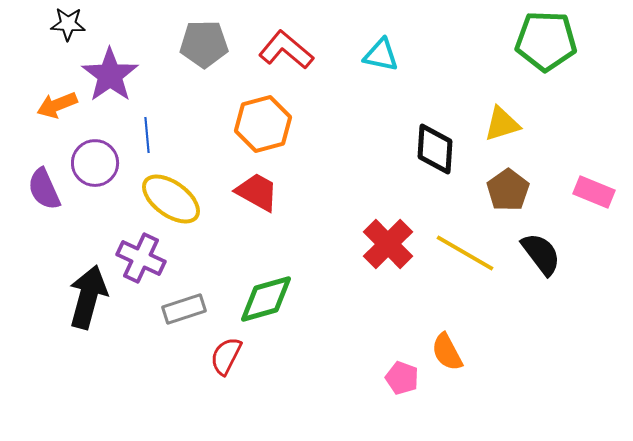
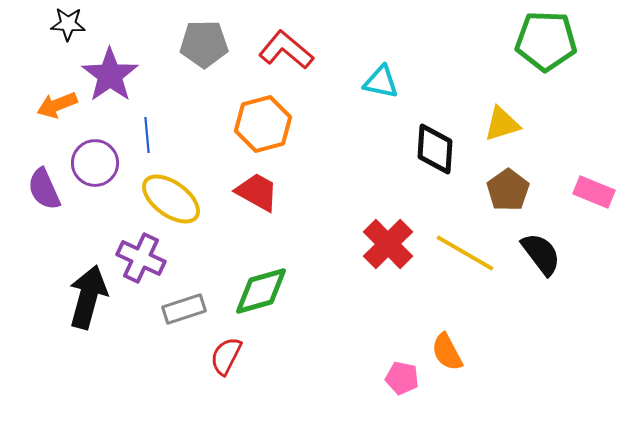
cyan triangle: moved 27 px down
green diamond: moved 5 px left, 8 px up
pink pentagon: rotated 8 degrees counterclockwise
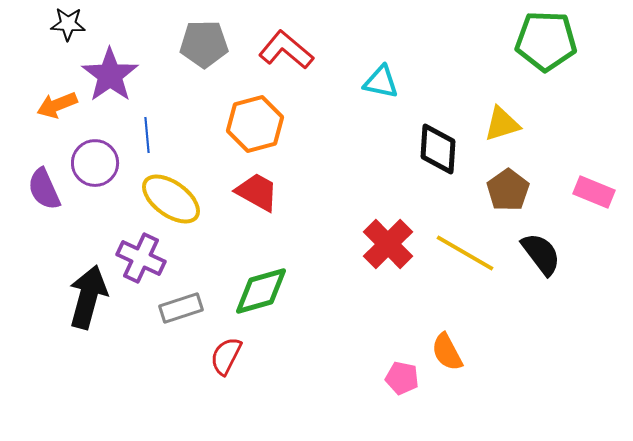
orange hexagon: moved 8 px left
black diamond: moved 3 px right
gray rectangle: moved 3 px left, 1 px up
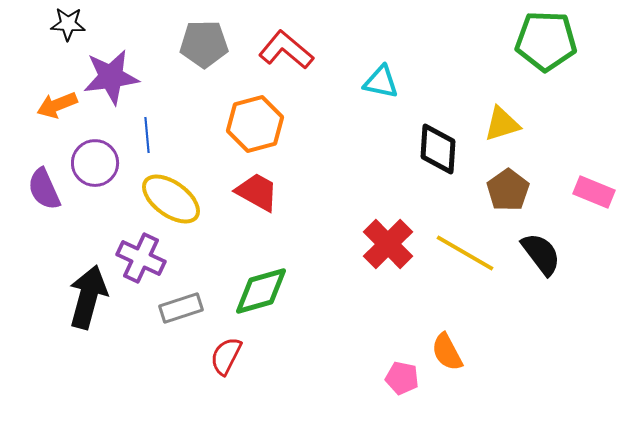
purple star: moved 1 px right, 2 px down; rotated 28 degrees clockwise
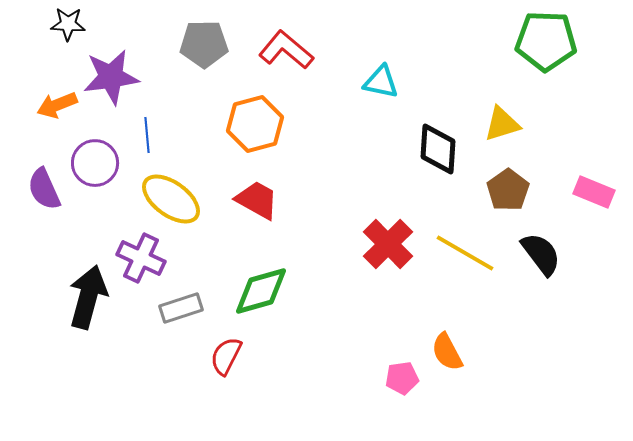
red trapezoid: moved 8 px down
pink pentagon: rotated 20 degrees counterclockwise
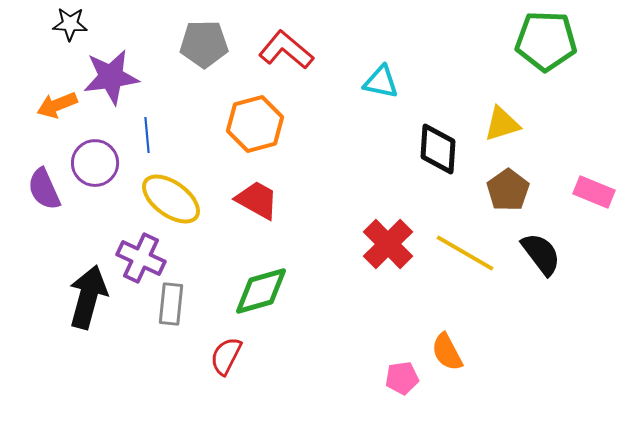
black star: moved 2 px right
gray rectangle: moved 10 px left, 4 px up; rotated 66 degrees counterclockwise
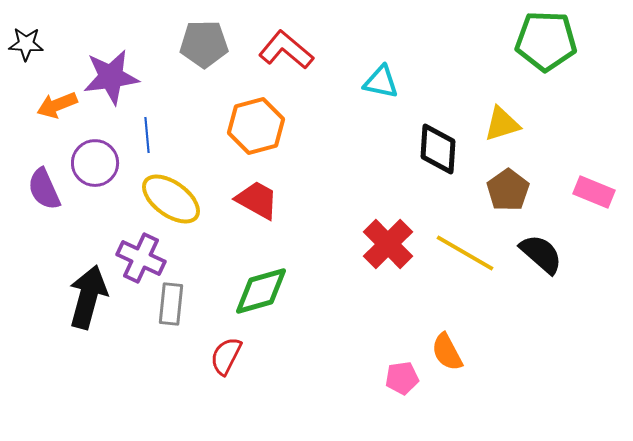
black star: moved 44 px left, 20 px down
orange hexagon: moved 1 px right, 2 px down
black semicircle: rotated 12 degrees counterclockwise
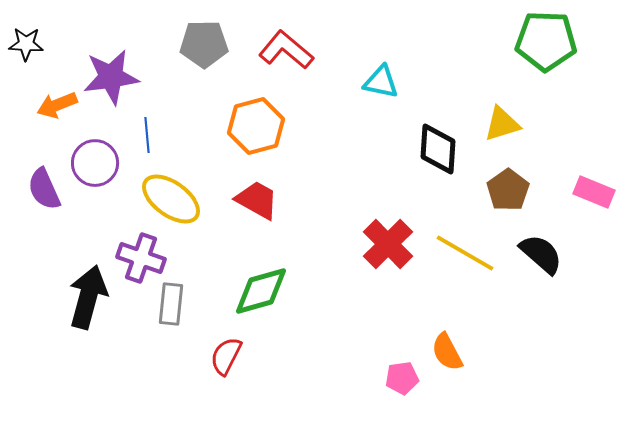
purple cross: rotated 6 degrees counterclockwise
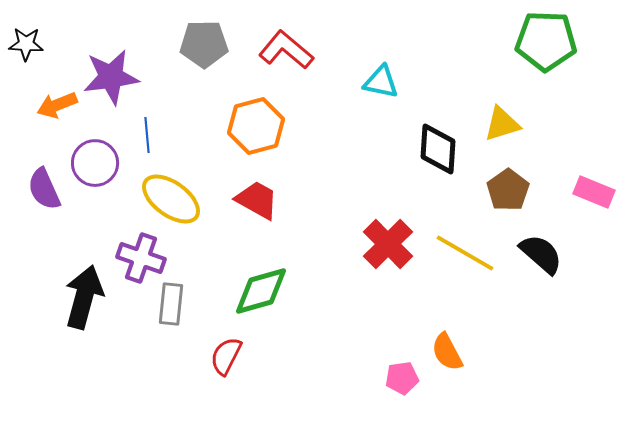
black arrow: moved 4 px left
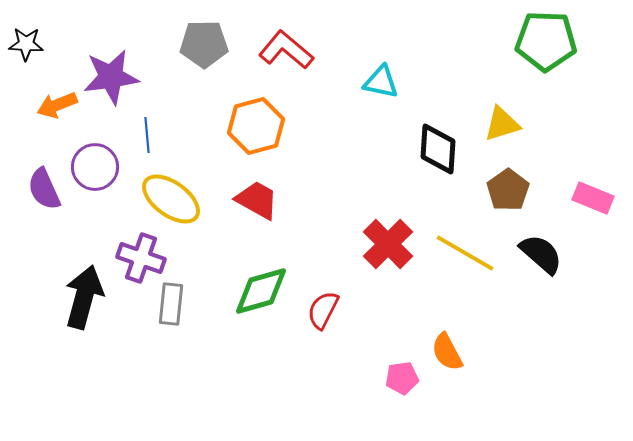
purple circle: moved 4 px down
pink rectangle: moved 1 px left, 6 px down
red semicircle: moved 97 px right, 46 px up
